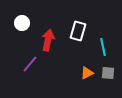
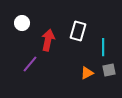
cyan line: rotated 12 degrees clockwise
gray square: moved 1 px right, 3 px up; rotated 16 degrees counterclockwise
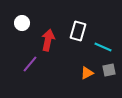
cyan line: rotated 66 degrees counterclockwise
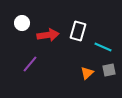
red arrow: moved 5 px up; rotated 70 degrees clockwise
orange triangle: rotated 16 degrees counterclockwise
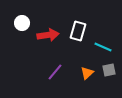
purple line: moved 25 px right, 8 px down
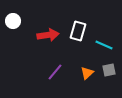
white circle: moved 9 px left, 2 px up
cyan line: moved 1 px right, 2 px up
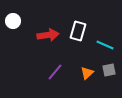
cyan line: moved 1 px right
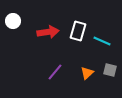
red arrow: moved 3 px up
cyan line: moved 3 px left, 4 px up
gray square: moved 1 px right; rotated 24 degrees clockwise
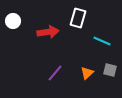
white rectangle: moved 13 px up
purple line: moved 1 px down
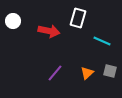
red arrow: moved 1 px right, 1 px up; rotated 20 degrees clockwise
gray square: moved 1 px down
